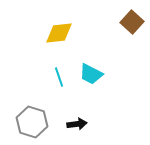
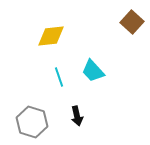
yellow diamond: moved 8 px left, 3 px down
cyan trapezoid: moved 2 px right, 3 px up; rotated 20 degrees clockwise
black arrow: moved 8 px up; rotated 84 degrees clockwise
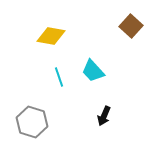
brown square: moved 1 px left, 4 px down
yellow diamond: rotated 16 degrees clockwise
black arrow: moved 27 px right; rotated 36 degrees clockwise
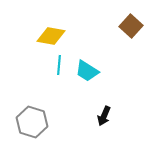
cyan trapezoid: moved 6 px left; rotated 15 degrees counterclockwise
cyan line: moved 12 px up; rotated 24 degrees clockwise
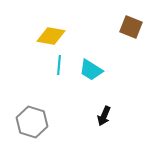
brown square: moved 1 px down; rotated 20 degrees counterclockwise
cyan trapezoid: moved 4 px right, 1 px up
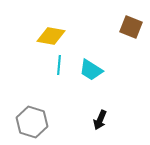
black arrow: moved 4 px left, 4 px down
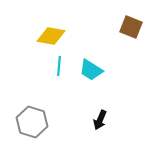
cyan line: moved 1 px down
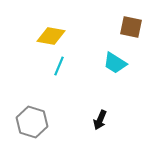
brown square: rotated 10 degrees counterclockwise
cyan line: rotated 18 degrees clockwise
cyan trapezoid: moved 24 px right, 7 px up
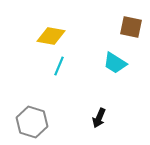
black arrow: moved 1 px left, 2 px up
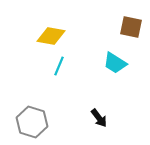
black arrow: rotated 60 degrees counterclockwise
